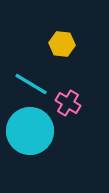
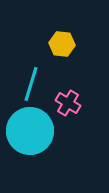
cyan line: rotated 76 degrees clockwise
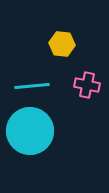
cyan line: moved 1 px right, 2 px down; rotated 68 degrees clockwise
pink cross: moved 19 px right, 18 px up; rotated 20 degrees counterclockwise
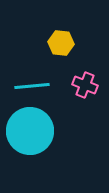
yellow hexagon: moved 1 px left, 1 px up
pink cross: moved 2 px left; rotated 10 degrees clockwise
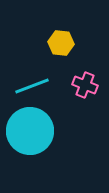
cyan line: rotated 16 degrees counterclockwise
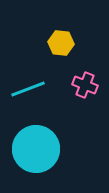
cyan line: moved 4 px left, 3 px down
cyan circle: moved 6 px right, 18 px down
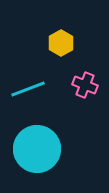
yellow hexagon: rotated 25 degrees clockwise
cyan circle: moved 1 px right
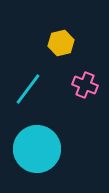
yellow hexagon: rotated 15 degrees clockwise
cyan line: rotated 32 degrees counterclockwise
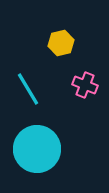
cyan line: rotated 68 degrees counterclockwise
